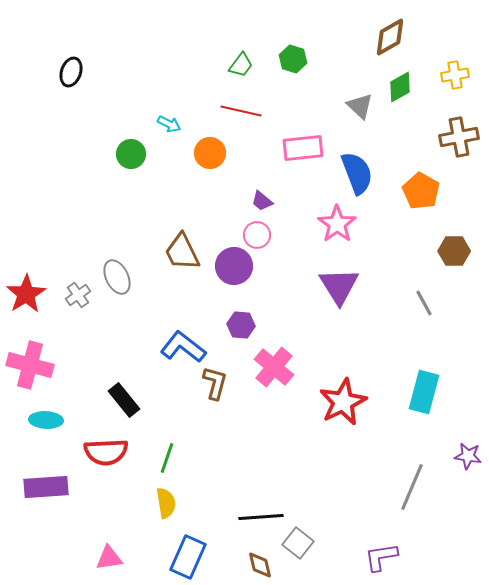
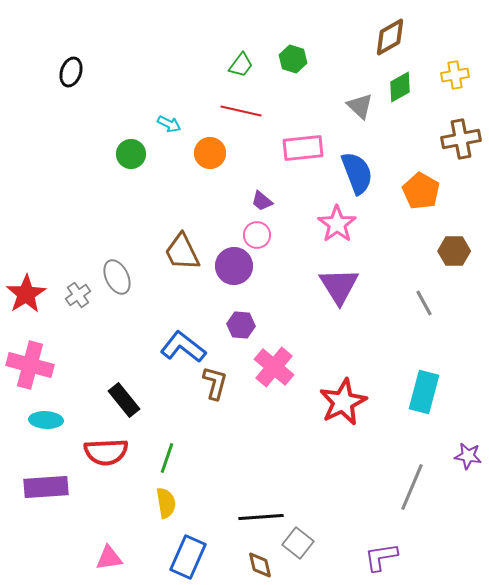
brown cross at (459, 137): moved 2 px right, 2 px down
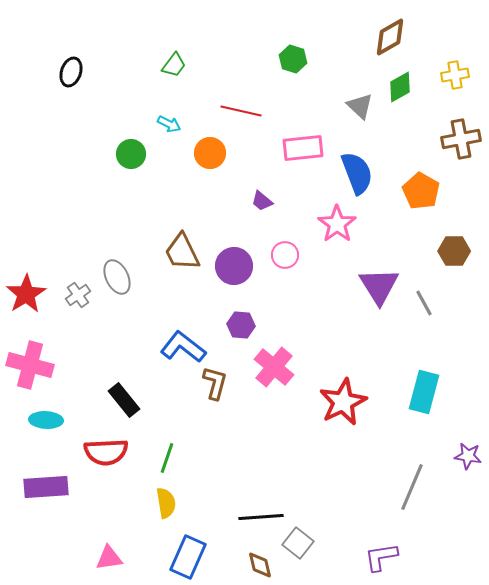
green trapezoid at (241, 65): moved 67 px left
pink circle at (257, 235): moved 28 px right, 20 px down
purple triangle at (339, 286): moved 40 px right
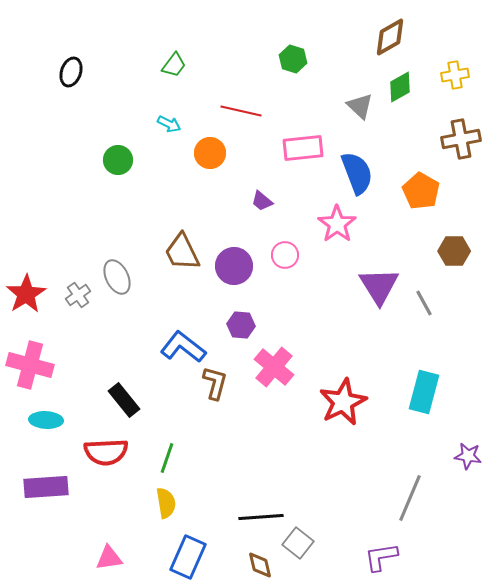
green circle at (131, 154): moved 13 px left, 6 px down
gray line at (412, 487): moved 2 px left, 11 px down
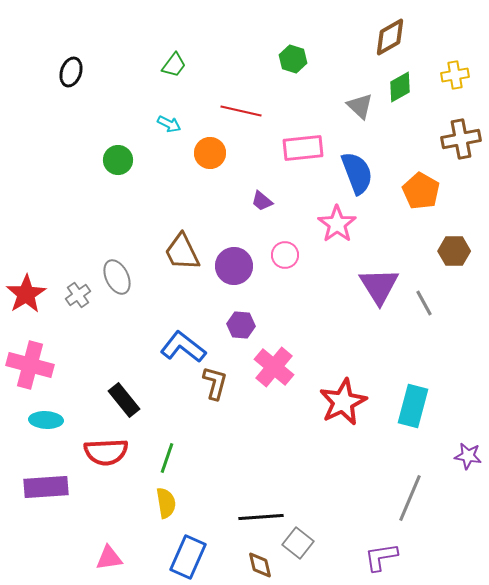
cyan rectangle at (424, 392): moved 11 px left, 14 px down
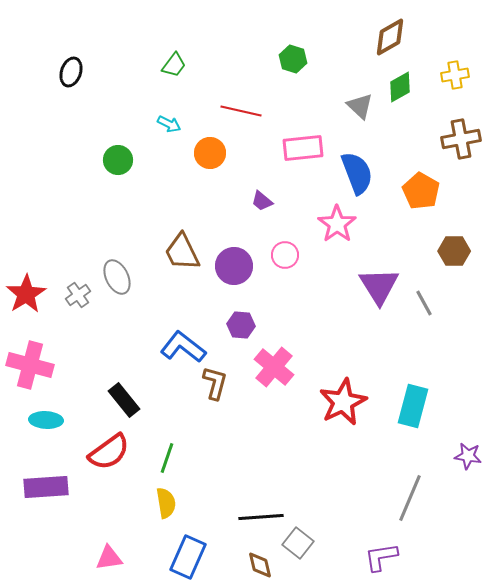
red semicircle at (106, 452): moved 3 px right; rotated 33 degrees counterclockwise
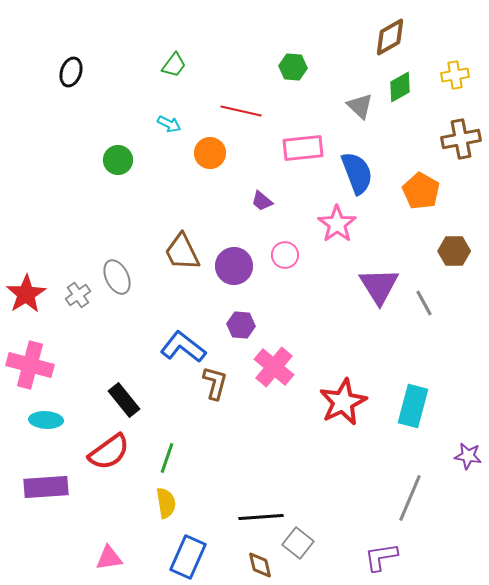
green hexagon at (293, 59): moved 8 px down; rotated 12 degrees counterclockwise
